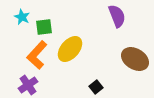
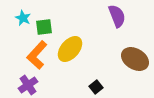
cyan star: moved 1 px right, 1 px down
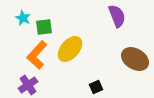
black square: rotated 16 degrees clockwise
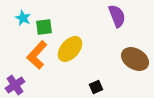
purple cross: moved 13 px left
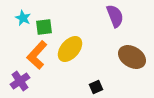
purple semicircle: moved 2 px left
brown ellipse: moved 3 px left, 2 px up
purple cross: moved 5 px right, 4 px up
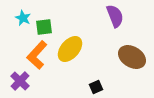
purple cross: rotated 12 degrees counterclockwise
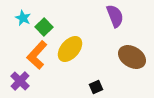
green square: rotated 36 degrees counterclockwise
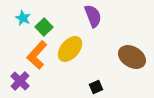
purple semicircle: moved 22 px left
